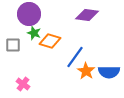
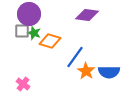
gray square: moved 9 px right, 14 px up
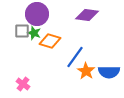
purple circle: moved 8 px right
